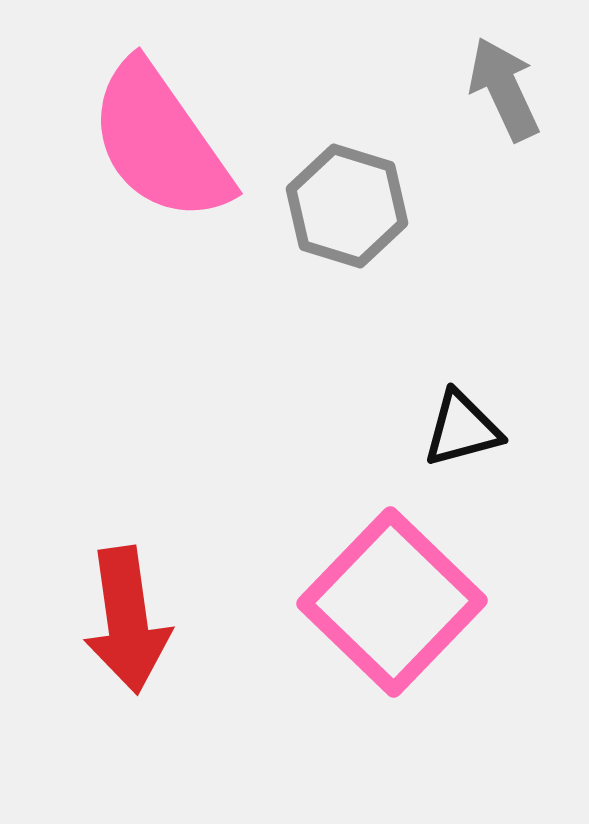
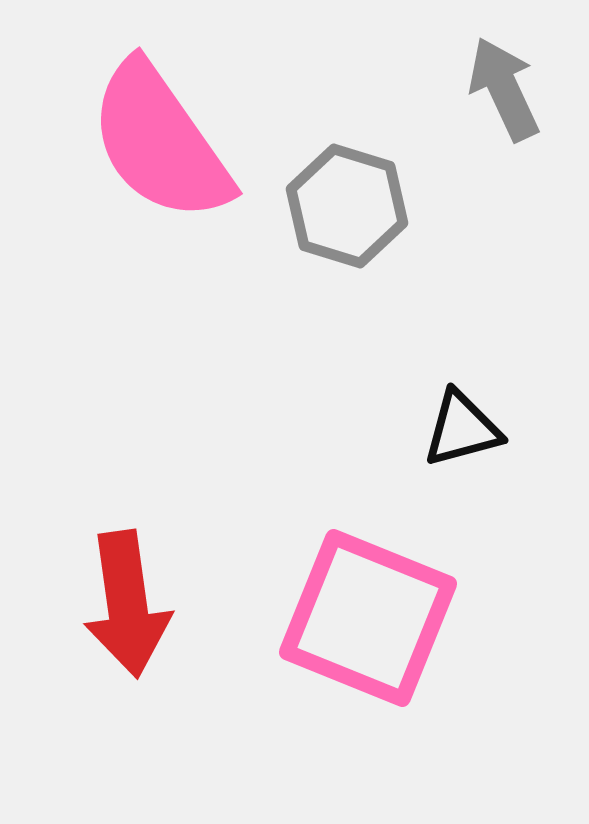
pink square: moved 24 px left, 16 px down; rotated 22 degrees counterclockwise
red arrow: moved 16 px up
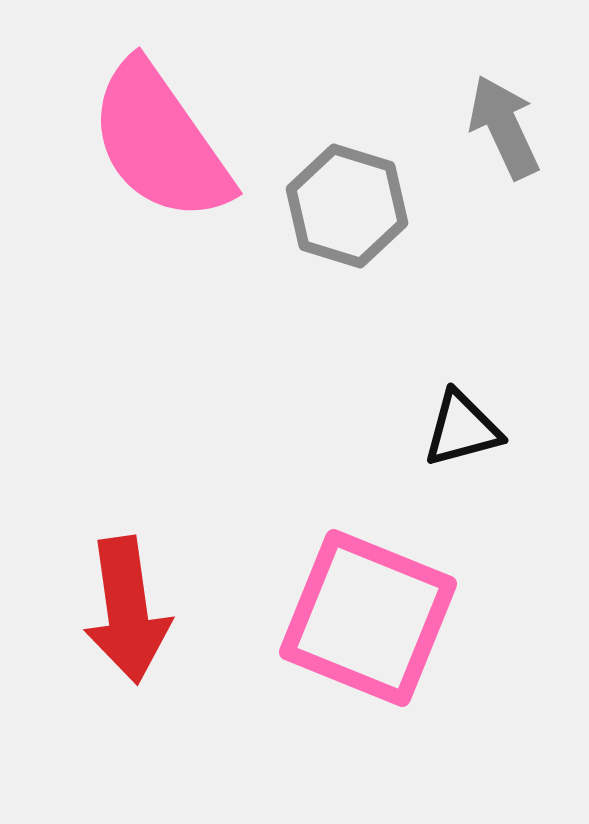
gray arrow: moved 38 px down
red arrow: moved 6 px down
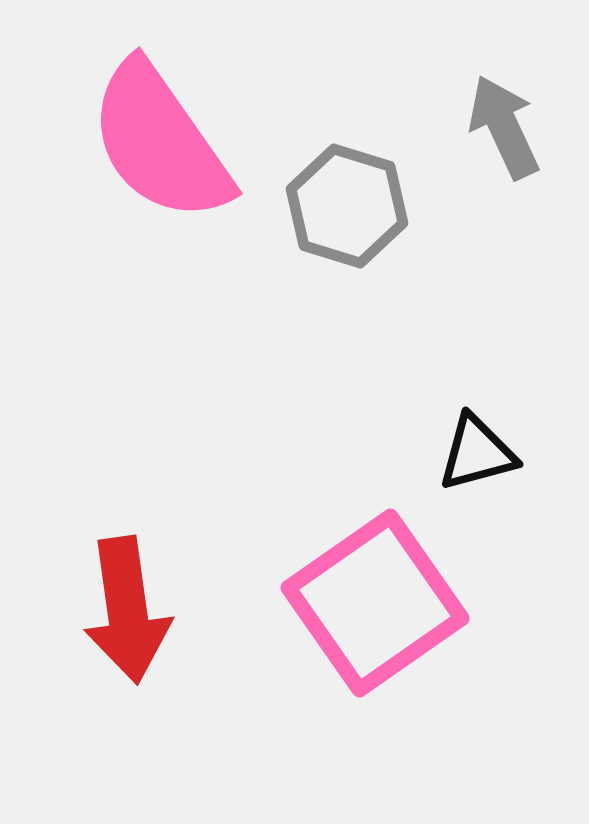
black triangle: moved 15 px right, 24 px down
pink square: moved 7 px right, 15 px up; rotated 33 degrees clockwise
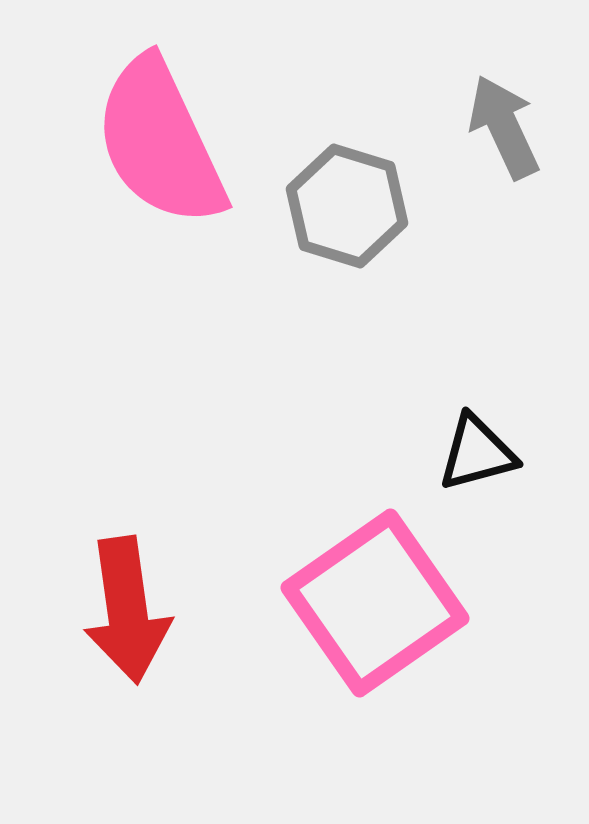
pink semicircle: rotated 10 degrees clockwise
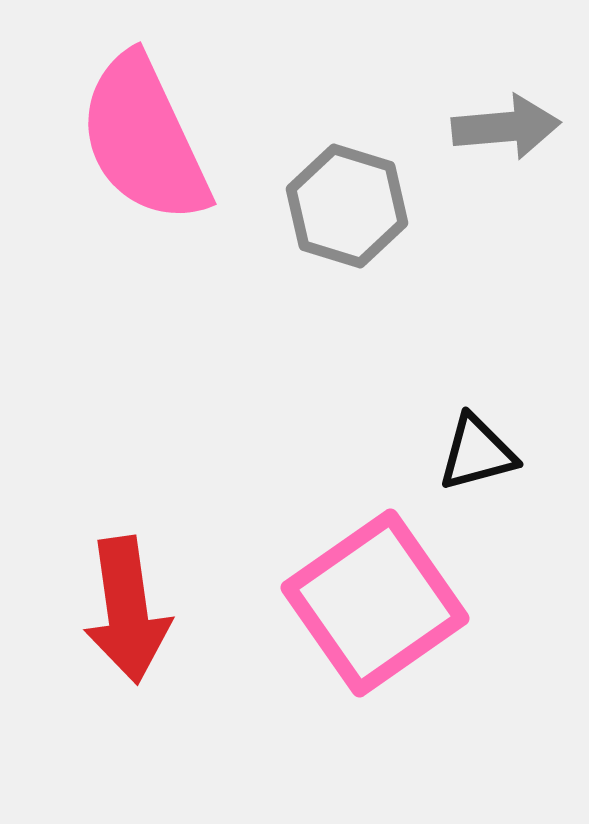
gray arrow: moved 2 px right; rotated 110 degrees clockwise
pink semicircle: moved 16 px left, 3 px up
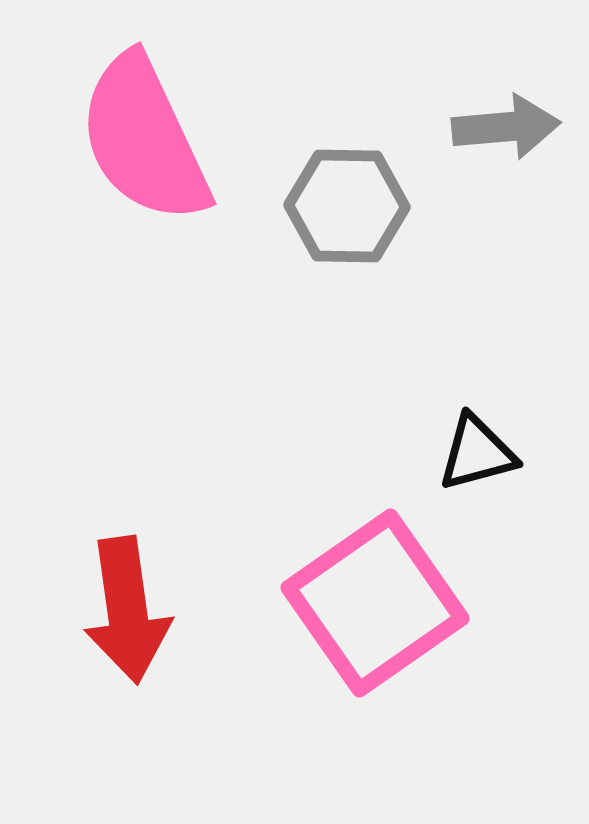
gray hexagon: rotated 16 degrees counterclockwise
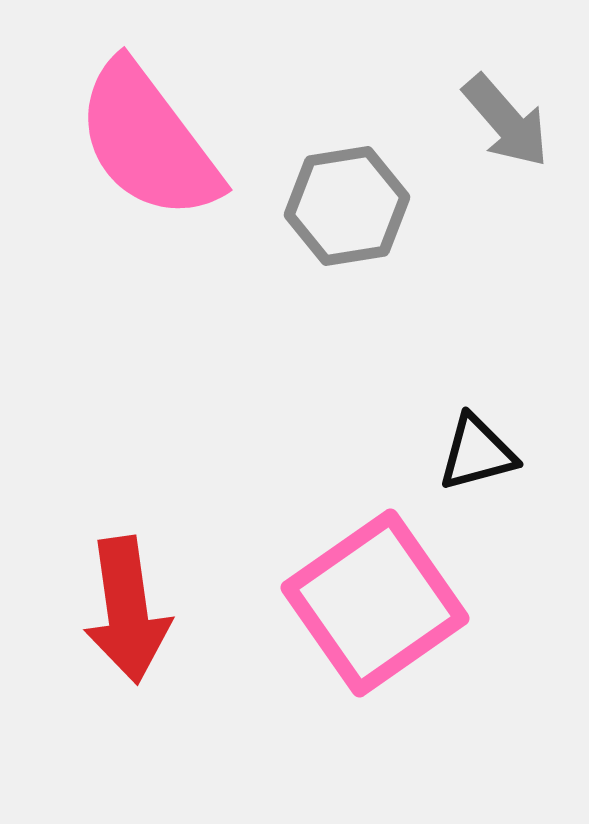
gray arrow: moved 6 px up; rotated 54 degrees clockwise
pink semicircle: moved 4 px right, 2 px down; rotated 12 degrees counterclockwise
gray hexagon: rotated 10 degrees counterclockwise
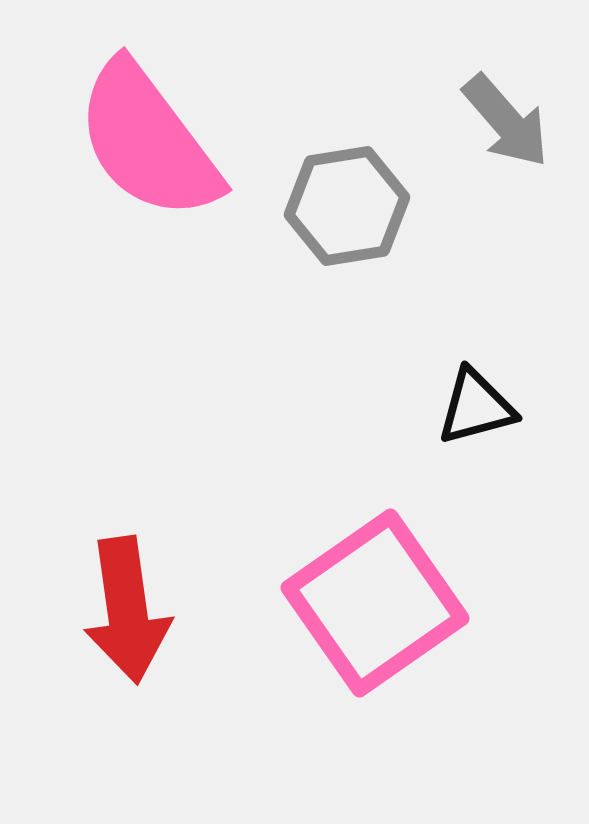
black triangle: moved 1 px left, 46 px up
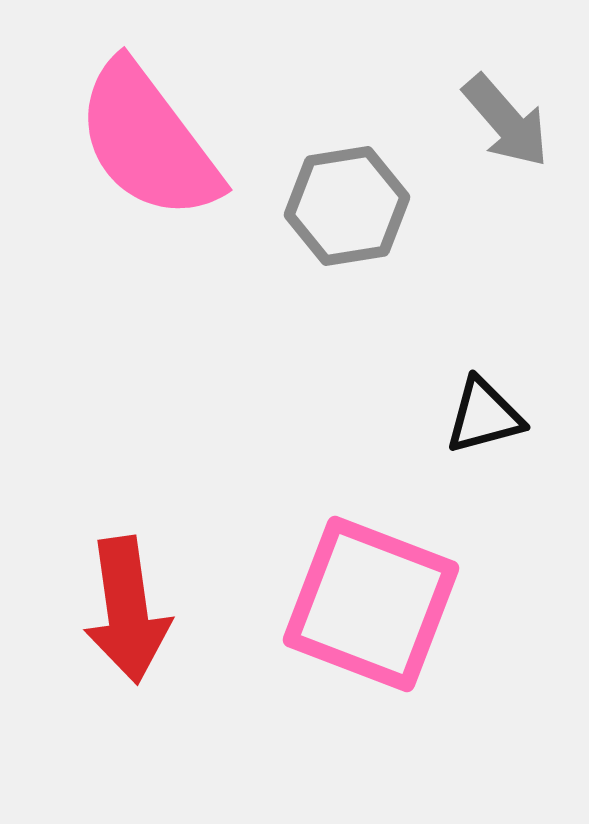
black triangle: moved 8 px right, 9 px down
pink square: moved 4 px left, 1 px down; rotated 34 degrees counterclockwise
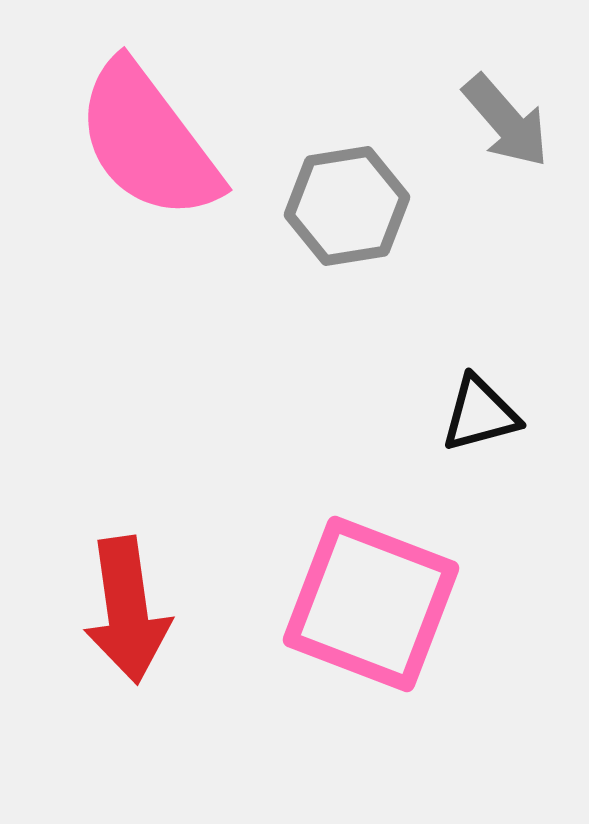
black triangle: moved 4 px left, 2 px up
